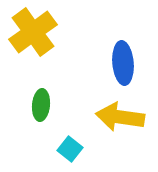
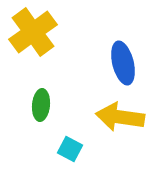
blue ellipse: rotated 9 degrees counterclockwise
cyan square: rotated 10 degrees counterclockwise
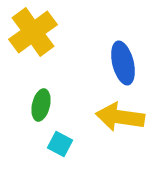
green ellipse: rotated 8 degrees clockwise
cyan square: moved 10 px left, 5 px up
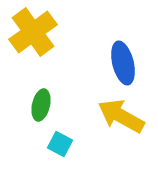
yellow arrow: moved 1 px right, 1 px up; rotated 21 degrees clockwise
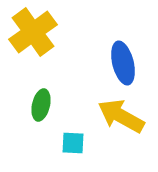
cyan square: moved 13 px right, 1 px up; rotated 25 degrees counterclockwise
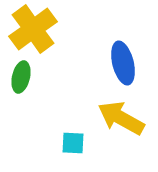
yellow cross: moved 3 px up
green ellipse: moved 20 px left, 28 px up
yellow arrow: moved 2 px down
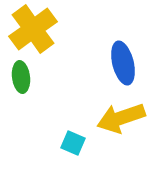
green ellipse: rotated 20 degrees counterclockwise
yellow arrow: rotated 48 degrees counterclockwise
cyan square: rotated 20 degrees clockwise
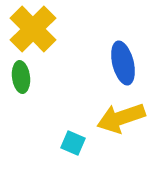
yellow cross: rotated 9 degrees counterclockwise
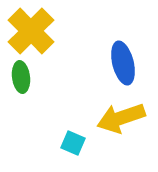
yellow cross: moved 2 px left, 2 px down
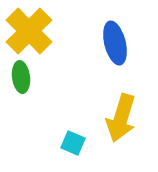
yellow cross: moved 2 px left
blue ellipse: moved 8 px left, 20 px up
yellow arrow: rotated 54 degrees counterclockwise
